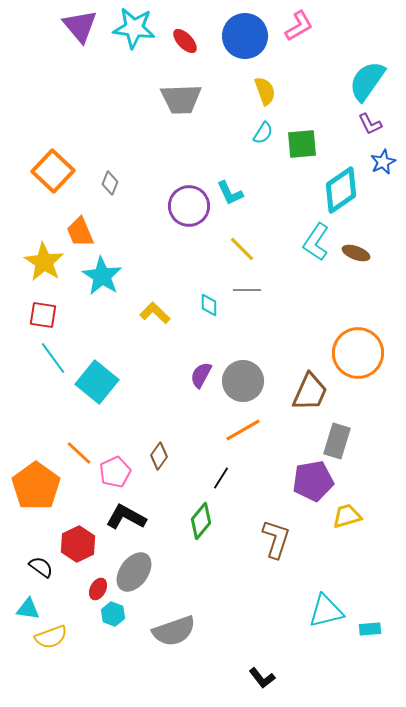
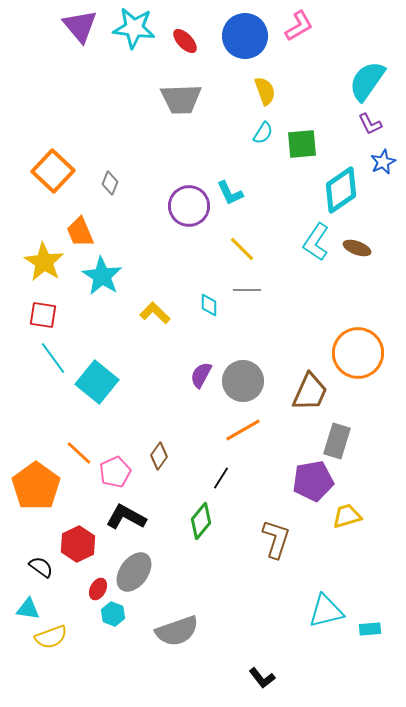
brown ellipse at (356, 253): moved 1 px right, 5 px up
gray semicircle at (174, 631): moved 3 px right
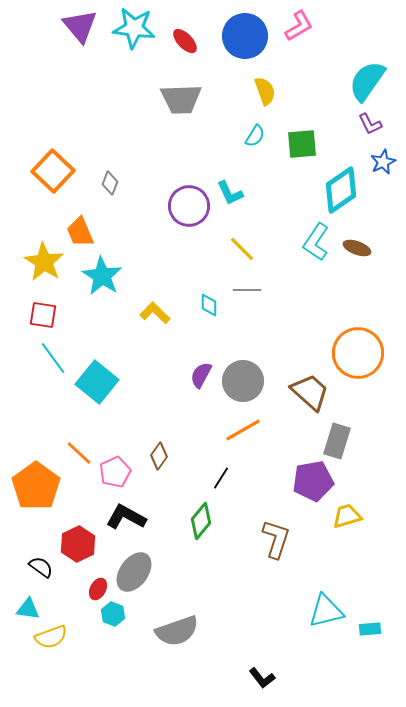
cyan semicircle at (263, 133): moved 8 px left, 3 px down
brown trapezoid at (310, 392): rotated 72 degrees counterclockwise
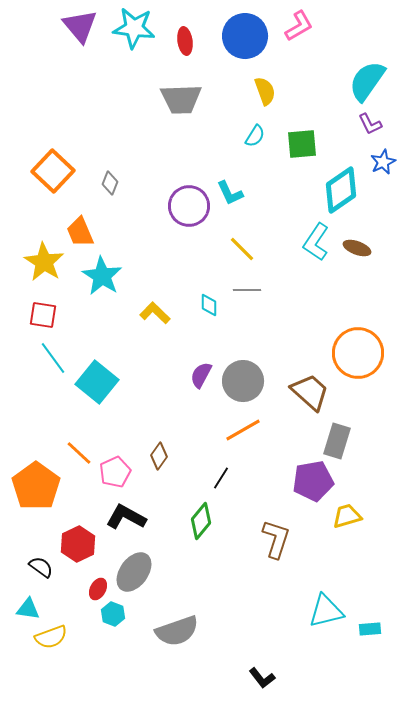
red ellipse at (185, 41): rotated 36 degrees clockwise
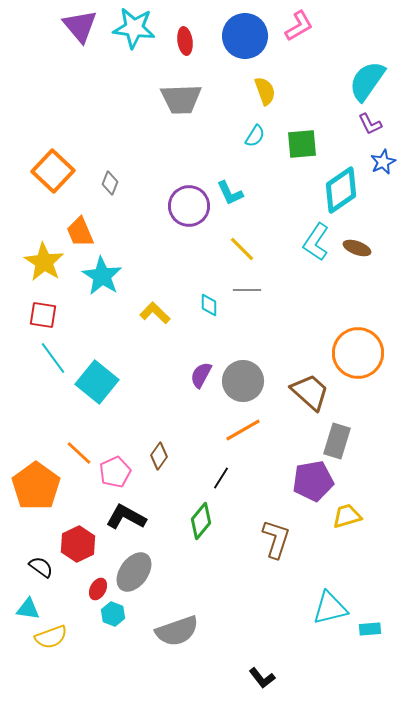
cyan triangle at (326, 611): moved 4 px right, 3 px up
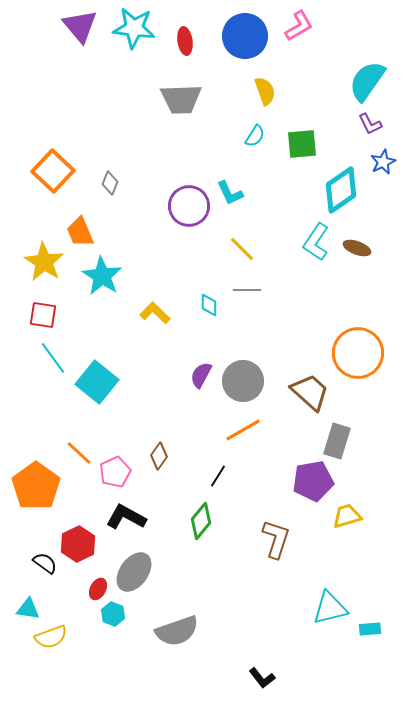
black line at (221, 478): moved 3 px left, 2 px up
black semicircle at (41, 567): moved 4 px right, 4 px up
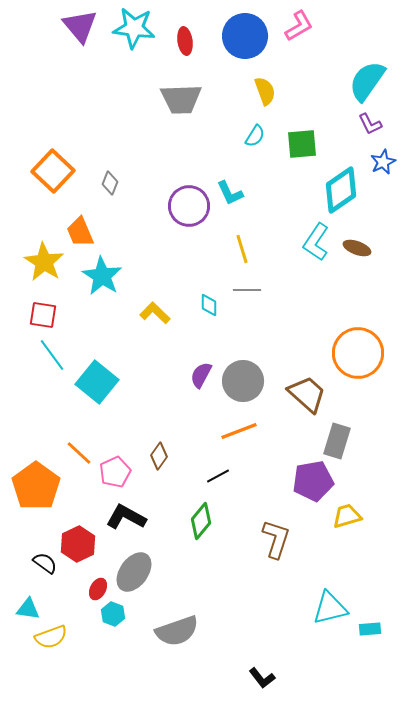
yellow line at (242, 249): rotated 28 degrees clockwise
cyan line at (53, 358): moved 1 px left, 3 px up
brown trapezoid at (310, 392): moved 3 px left, 2 px down
orange line at (243, 430): moved 4 px left, 1 px down; rotated 9 degrees clockwise
black line at (218, 476): rotated 30 degrees clockwise
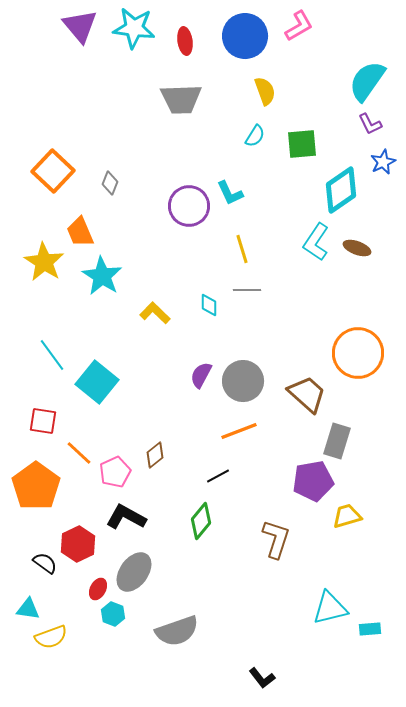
red square at (43, 315): moved 106 px down
brown diamond at (159, 456): moved 4 px left, 1 px up; rotated 16 degrees clockwise
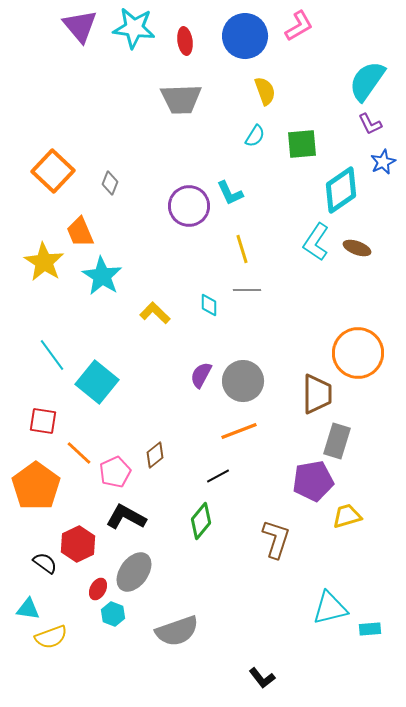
brown trapezoid at (307, 394): moved 10 px right; rotated 48 degrees clockwise
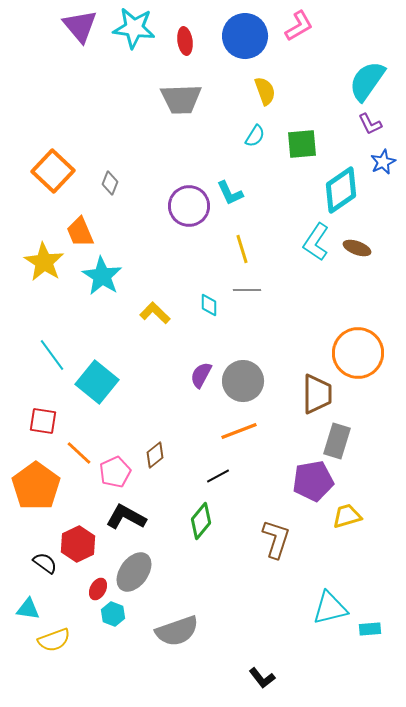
yellow semicircle at (51, 637): moved 3 px right, 3 px down
